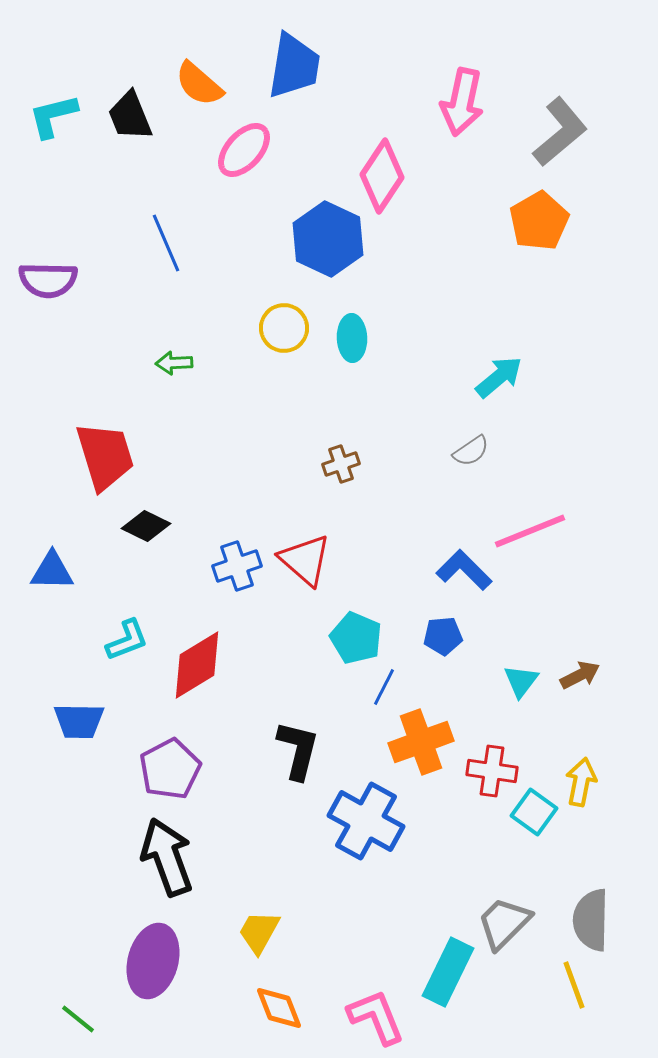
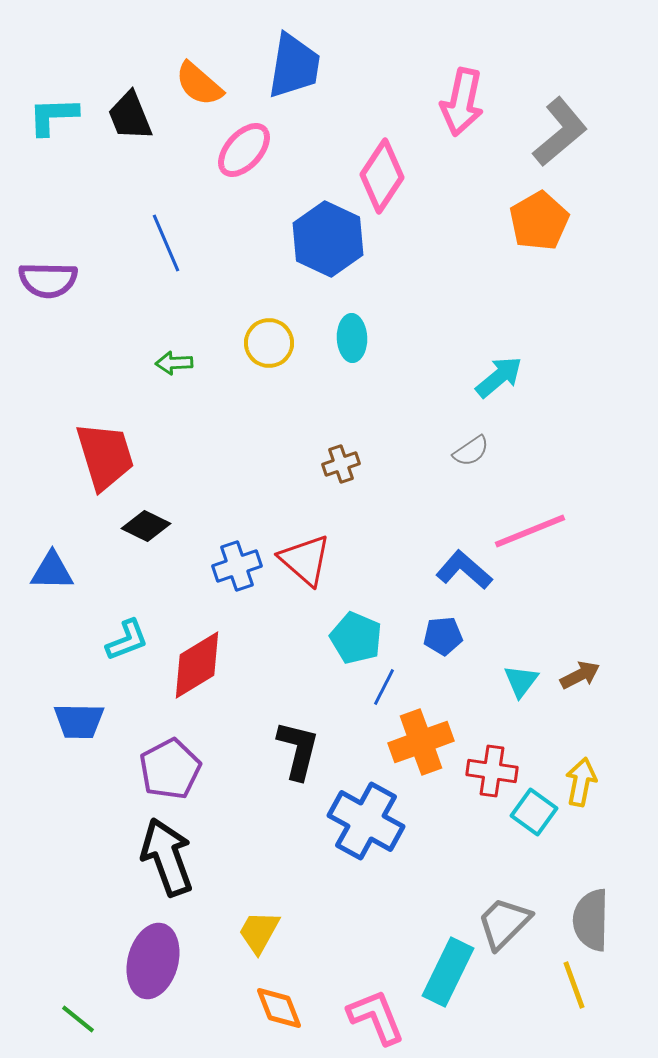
cyan L-shape at (53, 116): rotated 12 degrees clockwise
yellow circle at (284, 328): moved 15 px left, 15 px down
blue L-shape at (464, 570): rotated 4 degrees counterclockwise
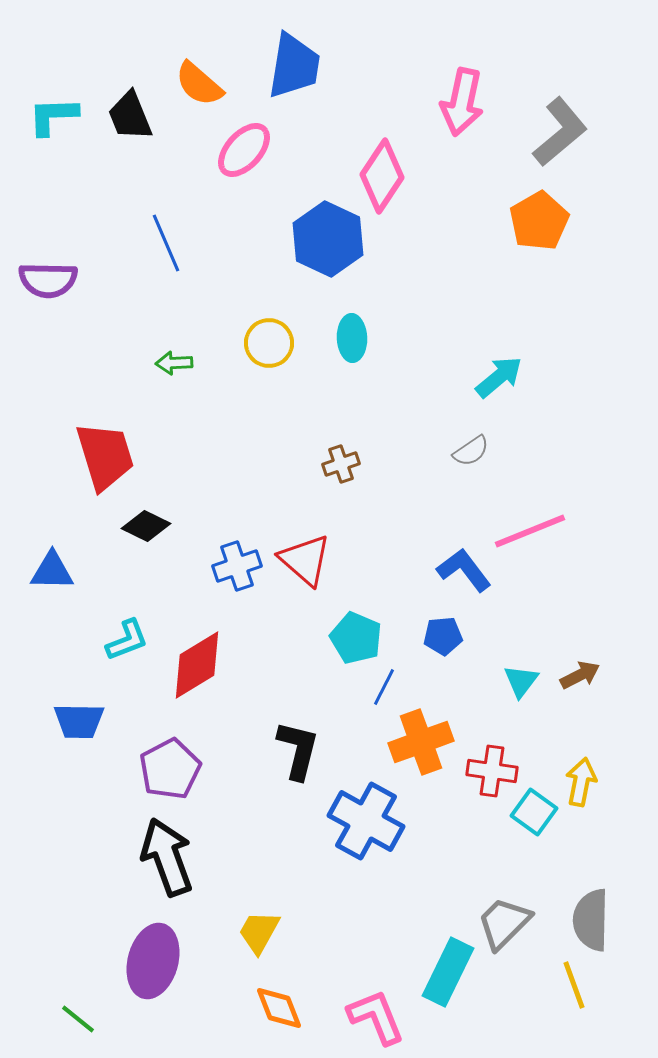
blue L-shape at (464, 570): rotated 12 degrees clockwise
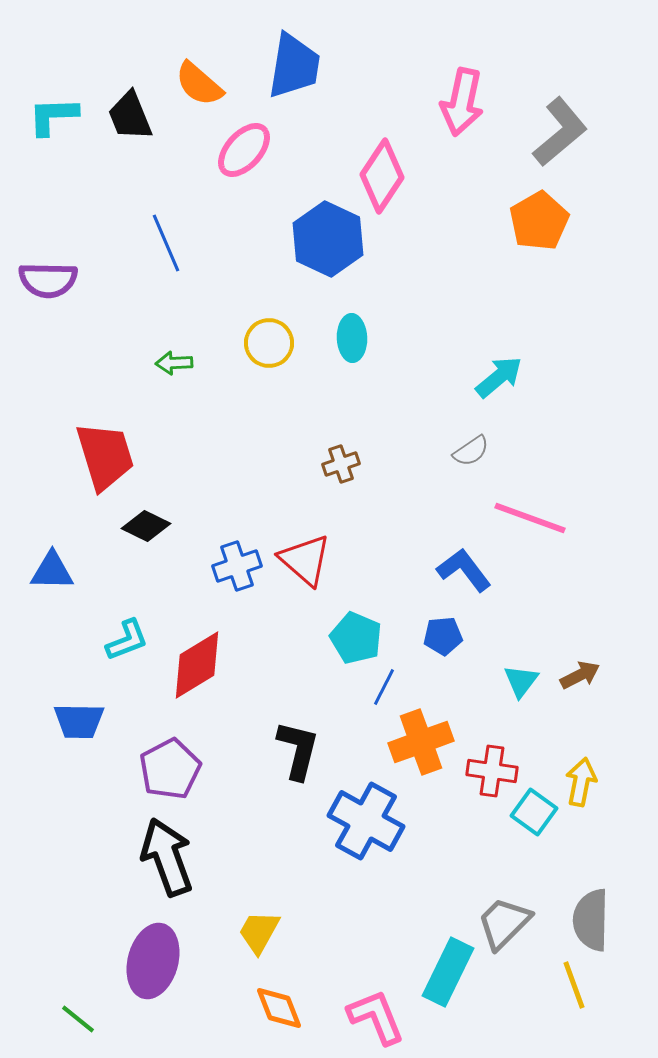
pink line at (530, 531): moved 13 px up; rotated 42 degrees clockwise
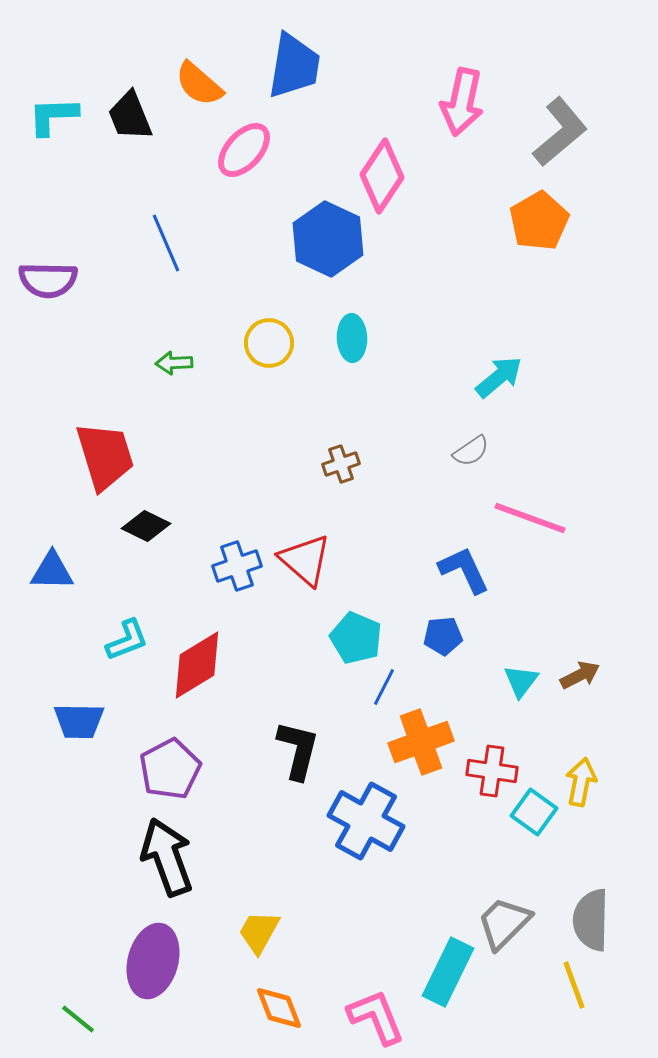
blue L-shape at (464, 570): rotated 12 degrees clockwise
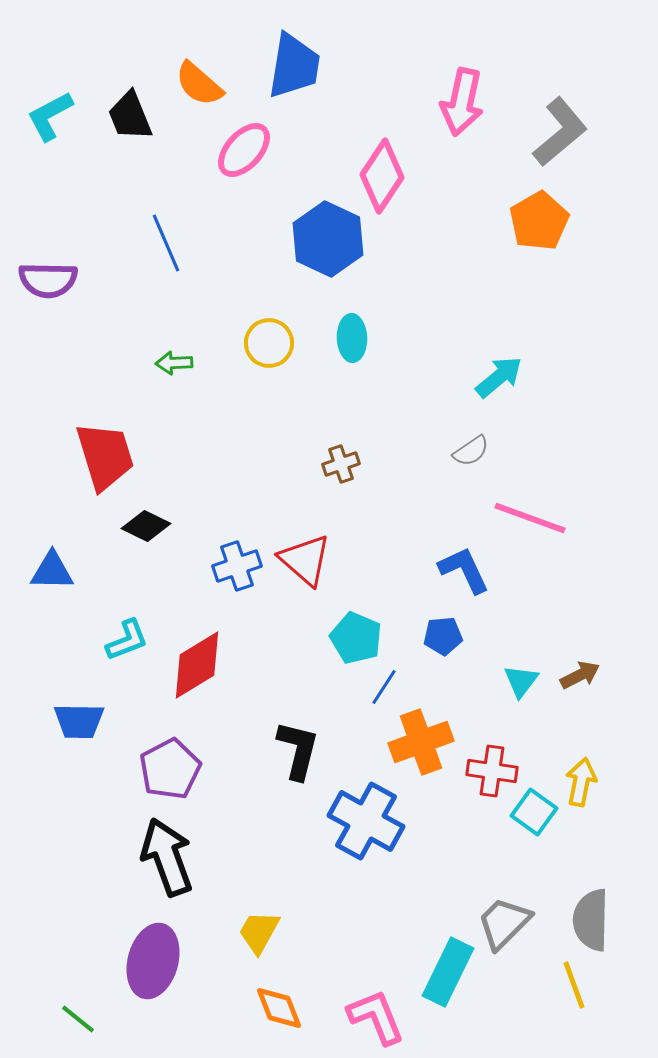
cyan L-shape at (53, 116): moved 3 px left; rotated 26 degrees counterclockwise
blue line at (384, 687): rotated 6 degrees clockwise
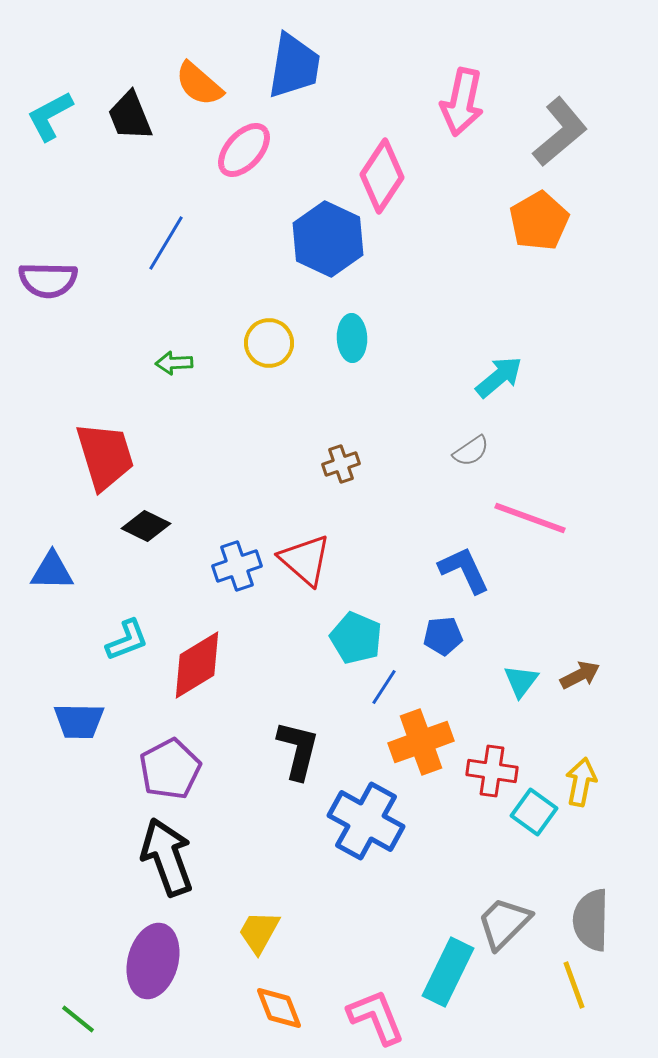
blue line at (166, 243): rotated 54 degrees clockwise
